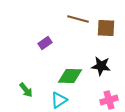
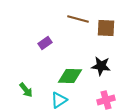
pink cross: moved 3 px left
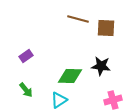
purple rectangle: moved 19 px left, 13 px down
pink cross: moved 7 px right
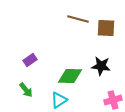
purple rectangle: moved 4 px right, 4 px down
